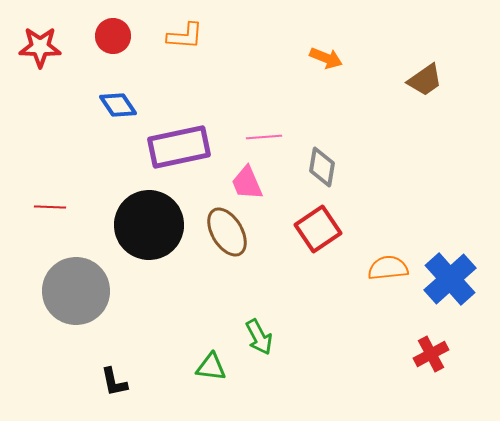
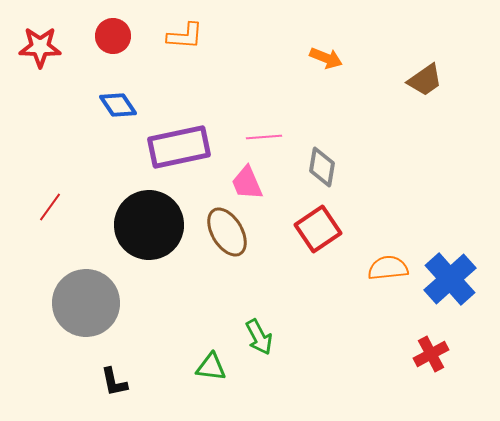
red line: rotated 56 degrees counterclockwise
gray circle: moved 10 px right, 12 px down
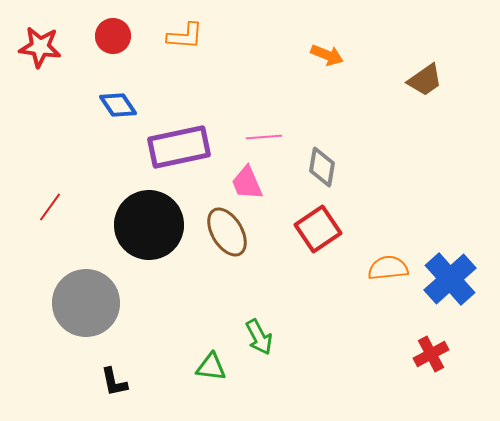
red star: rotated 6 degrees clockwise
orange arrow: moved 1 px right, 3 px up
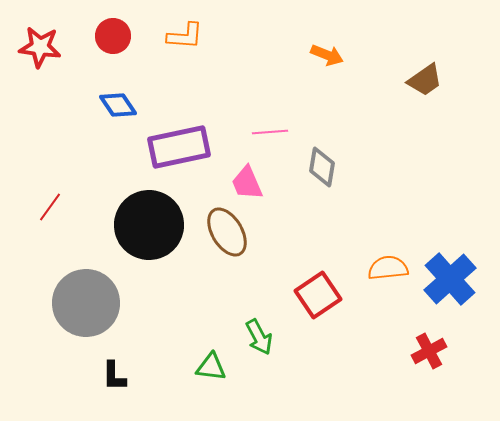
pink line: moved 6 px right, 5 px up
red square: moved 66 px down
red cross: moved 2 px left, 3 px up
black L-shape: moved 6 px up; rotated 12 degrees clockwise
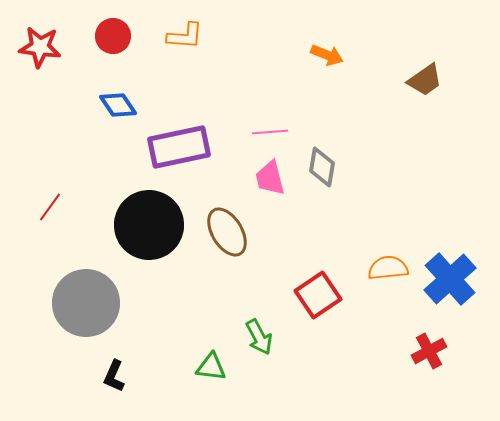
pink trapezoid: moved 23 px right, 5 px up; rotated 9 degrees clockwise
black L-shape: rotated 24 degrees clockwise
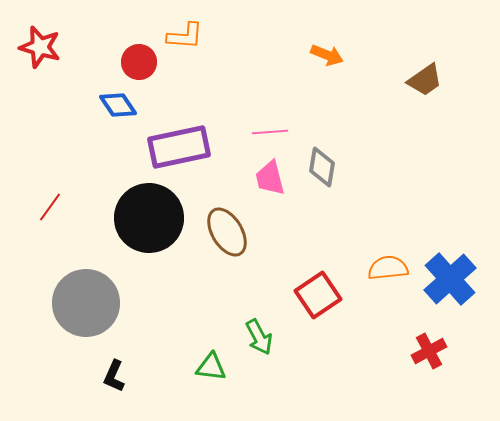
red circle: moved 26 px right, 26 px down
red star: rotated 9 degrees clockwise
black circle: moved 7 px up
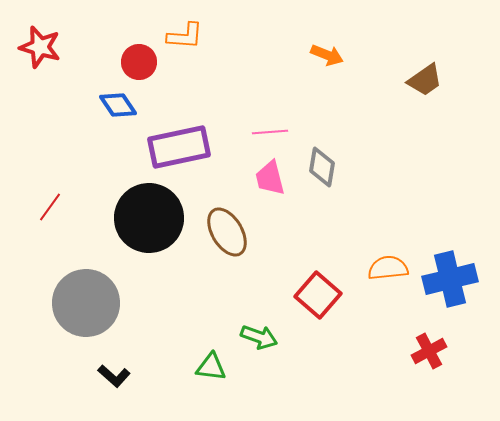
blue cross: rotated 28 degrees clockwise
red square: rotated 15 degrees counterclockwise
green arrow: rotated 42 degrees counterclockwise
black L-shape: rotated 72 degrees counterclockwise
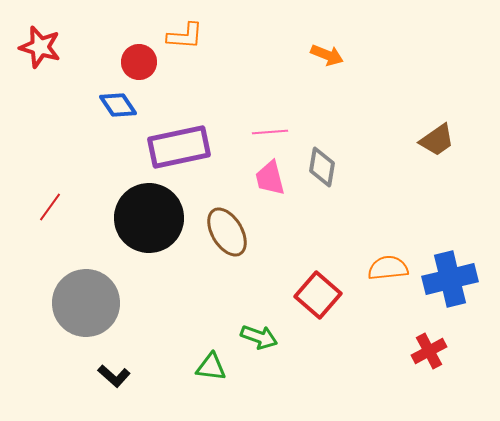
brown trapezoid: moved 12 px right, 60 px down
